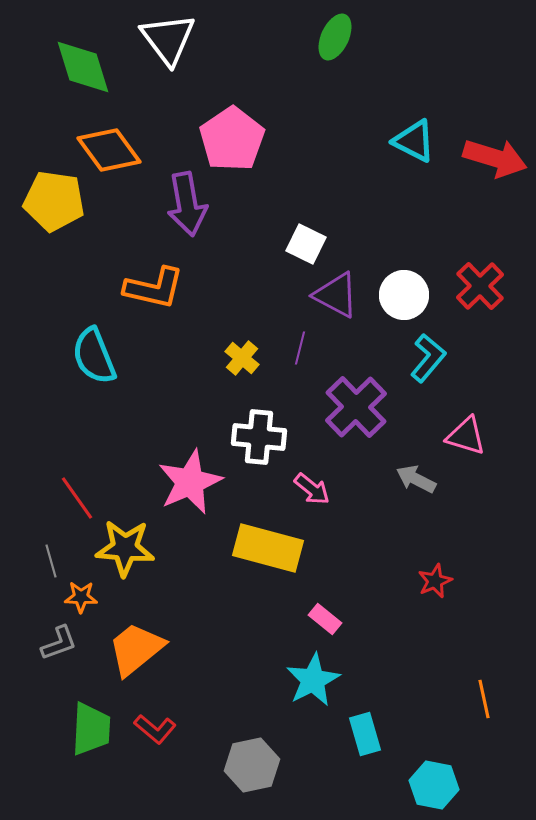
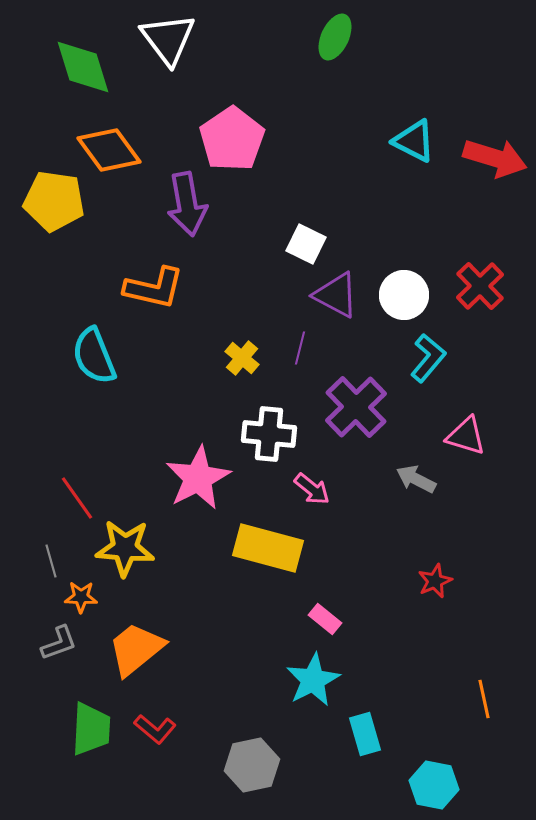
white cross: moved 10 px right, 3 px up
pink star: moved 8 px right, 4 px up; rotated 4 degrees counterclockwise
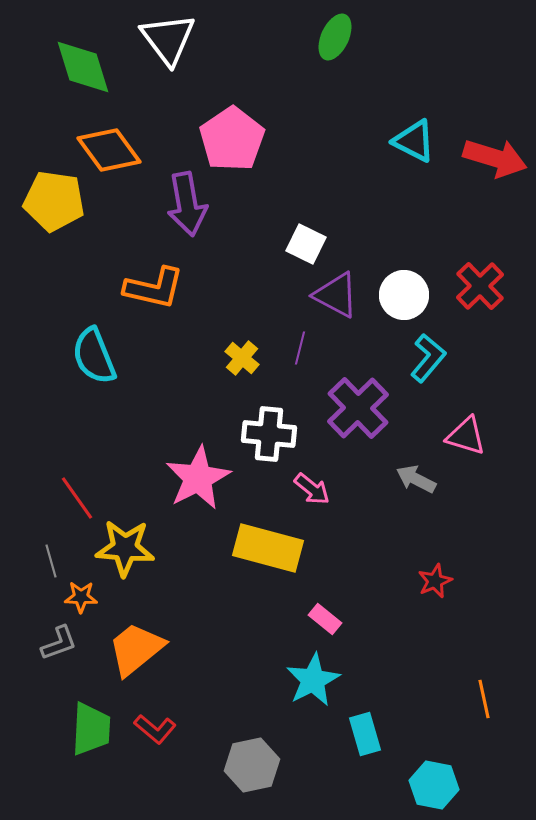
purple cross: moved 2 px right, 1 px down
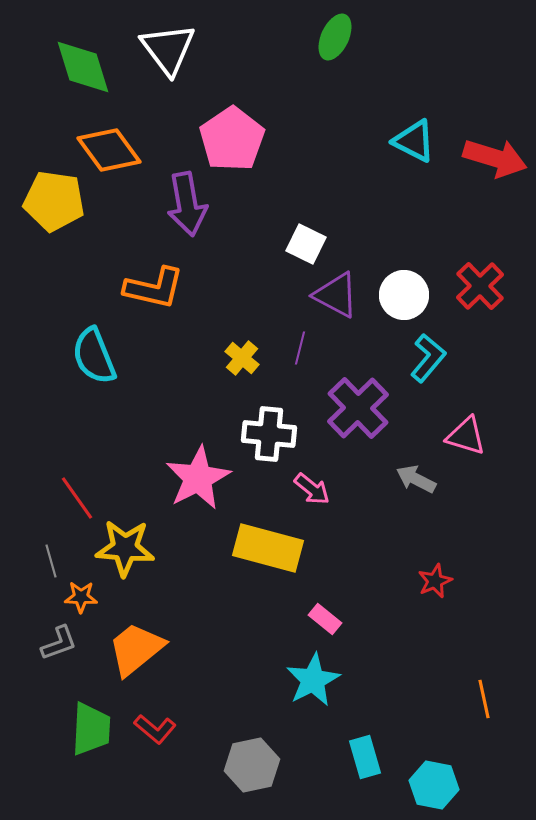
white triangle: moved 10 px down
cyan rectangle: moved 23 px down
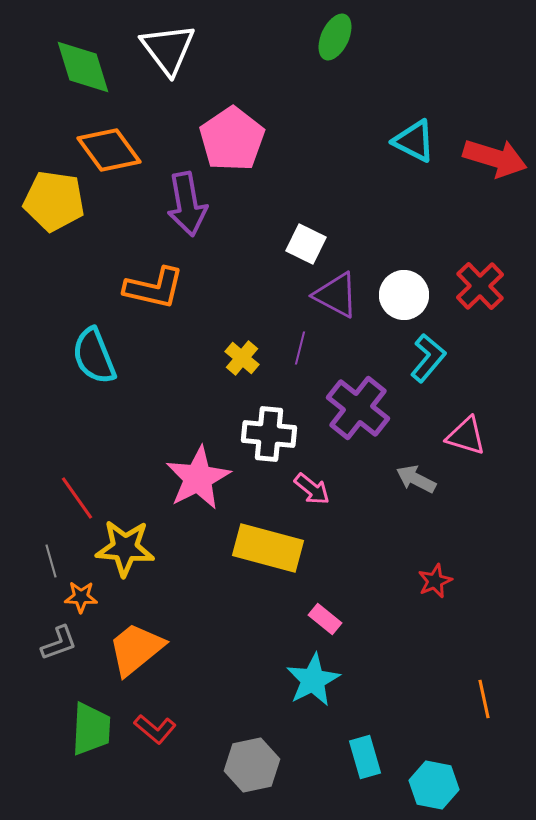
purple cross: rotated 8 degrees counterclockwise
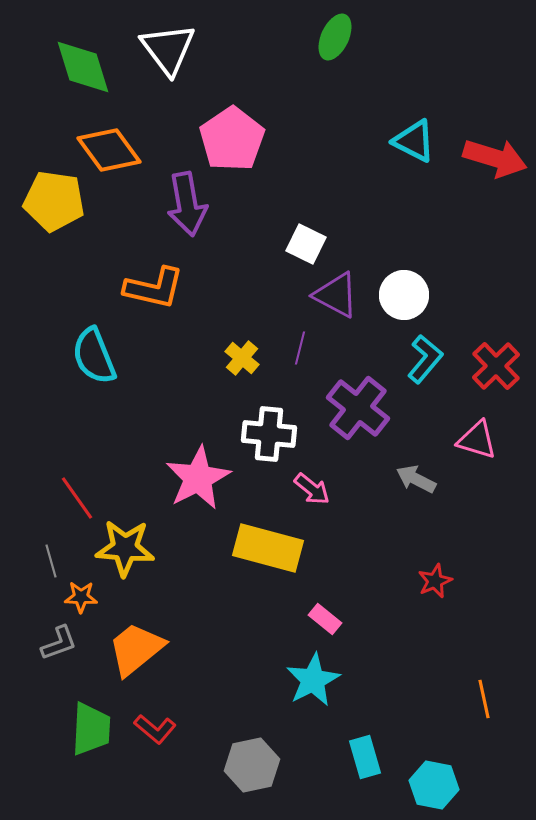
red cross: moved 16 px right, 80 px down
cyan L-shape: moved 3 px left, 1 px down
pink triangle: moved 11 px right, 4 px down
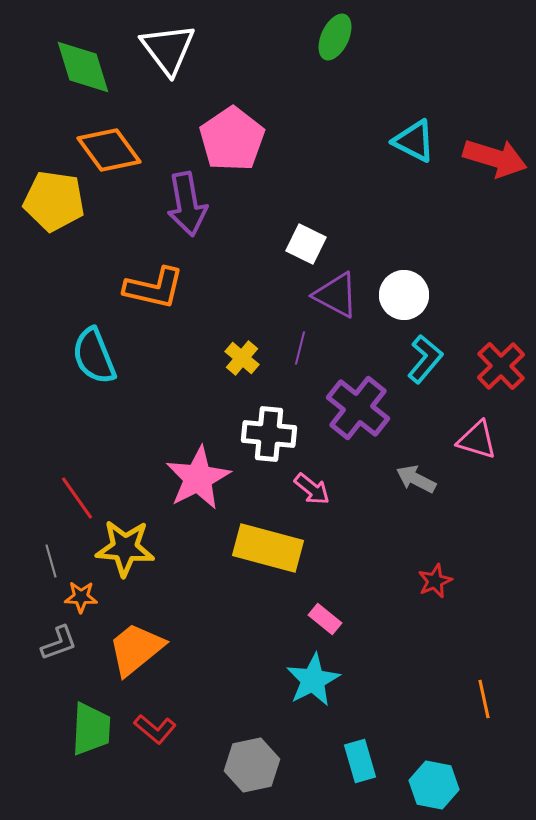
red cross: moved 5 px right
cyan rectangle: moved 5 px left, 4 px down
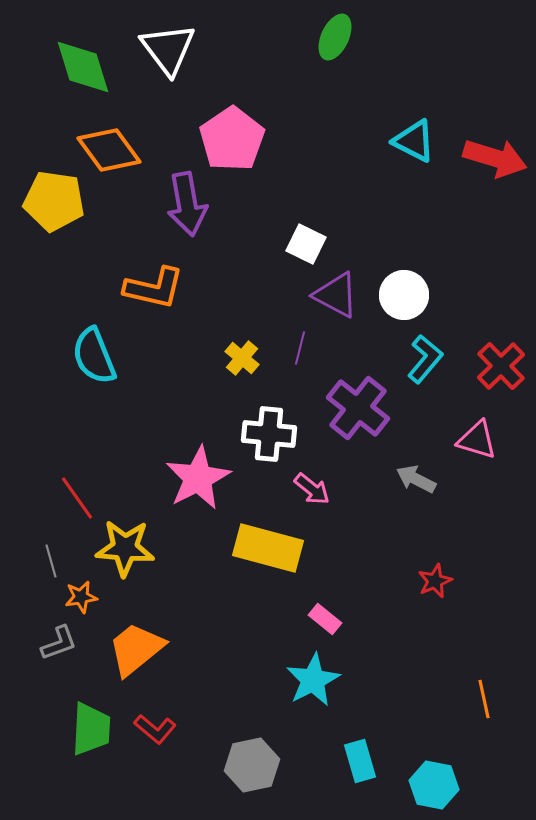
orange star: rotated 12 degrees counterclockwise
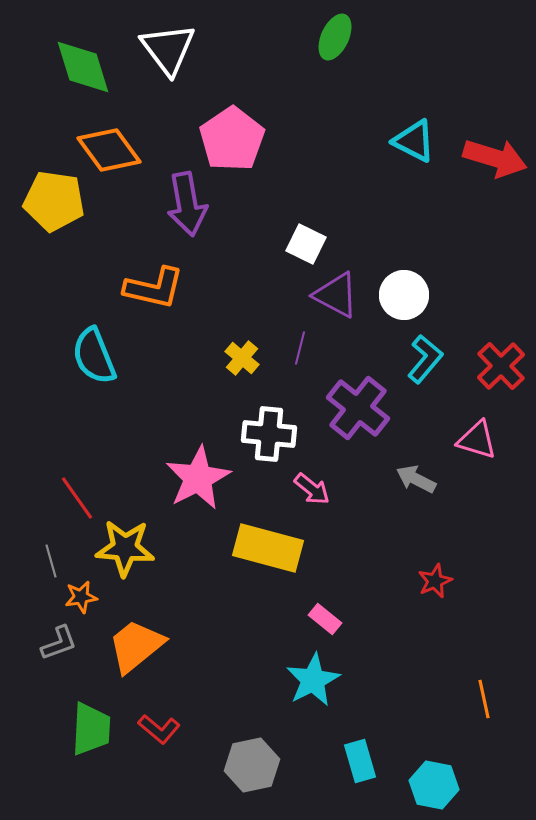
orange trapezoid: moved 3 px up
red L-shape: moved 4 px right
